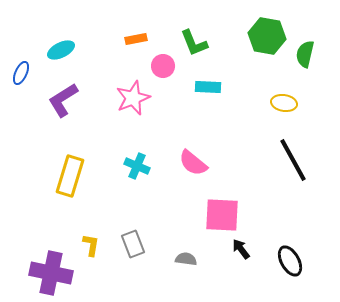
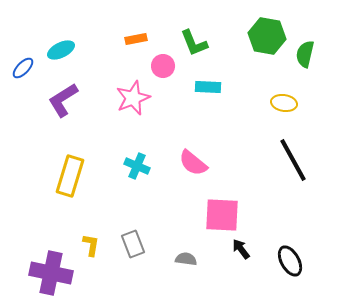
blue ellipse: moved 2 px right, 5 px up; rotated 20 degrees clockwise
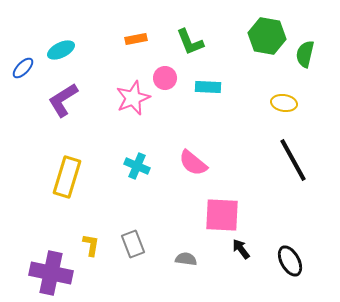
green L-shape: moved 4 px left, 1 px up
pink circle: moved 2 px right, 12 px down
yellow rectangle: moved 3 px left, 1 px down
